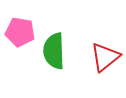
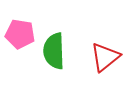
pink pentagon: moved 2 px down
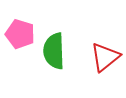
pink pentagon: rotated 8 degrees clockwise
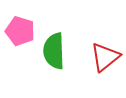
pink pentagon: moved 3 px up
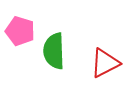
red triangle: moved 6 px down; rotated 12 degrees clockwise
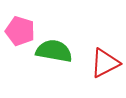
green semicircle: rotated 102 degrees clockwise
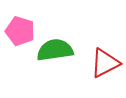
green semicircle: moved 1 px right, 1 px up; rotated 18 degrees counterclockwise
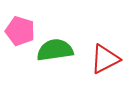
red triangle: moved 4 px up
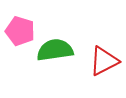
red triangle: moved 1 px left, 2 px down
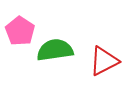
pink pentagon: rotated 16 degrees clockwise
